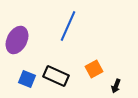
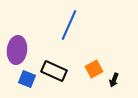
blue line: moved 1 px right, 1 px up
purple ellipse: moved 10 px down; rotated 20 degrees counterclockwise
black rectangle: moved 2 px left, 5 px up
black arrow: moved 2 px left, 6 px up
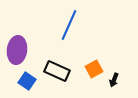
black rectangle: moved 3 px right
blue square: moved 2 px down; rotated 12 degrees clockwise
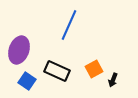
purple ellipse: moved 2 px right; rotated 12 degrees clockwise
black arrow: moved 1 px left
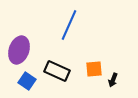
orange square: rotated 24 degrees clockwise
